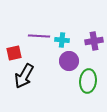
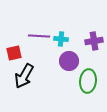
cyan cross: moved 1 px left, 1 px up
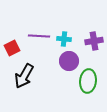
cyan cross: moved 3 px right
red square: moved 2 px left, 5 px up; rotated 14 degrees counterclockwise
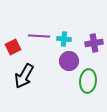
purple cross: moved 2 px down
red square: moved 1 px right, 1 px up
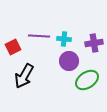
green ellipse: moved 1 px left, 1 px up; rotated 50 degrees clockwise
